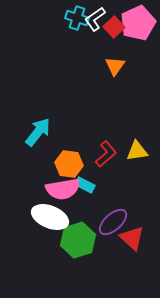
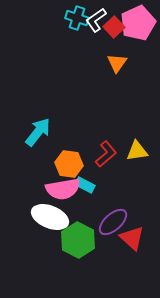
white L-shape: moved 1 px right, 1 px down
orange triangle: moved 2 px right, 3 px up
green hexagon: rotated 16 degrees counterclockwise
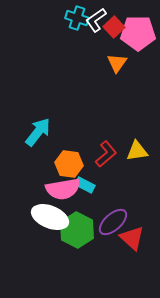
pink pentagon: moved 10 px down; rotated 24 degrees clockwise
green hexagon: moved 1 px left, 10 px up
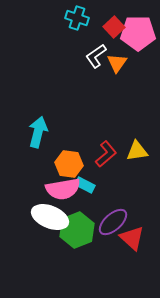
white L-shape: moved 36 px down
cyan arrow: rotated 24 degrees counterclockwise
green hexagon: rotated 12 degrees clockwise
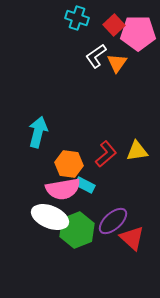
red square: moved 2 px up
purple ellipse: moved 1 px up
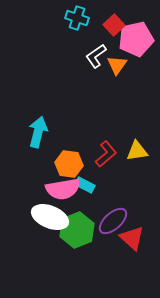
pink pentagon: moved 2 px left, 6 px down; rotated 12 degrees counterclockwise
orange triangle: moved 2 px down
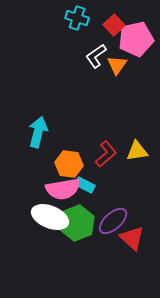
green hexagon: moved 7 px up
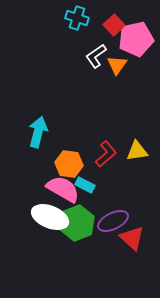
pink semicircle: rotated 140 degrees counterclockwise
purple ellipse: rotated 16 degrees clockwise
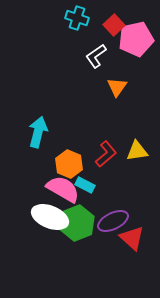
orange triangle: moved 22 px down
orange hexagon: rotated 16 degrees clockwise
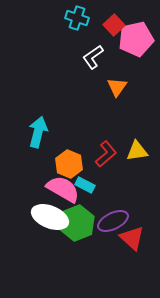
white L-shape: moved 3 px left, 1 px down
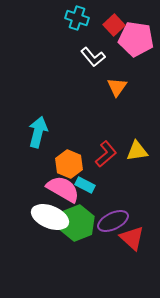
pink pentagon: rotated 20 degrees clockwise
white L-shape: rotated 95 degrees counterclockwise
